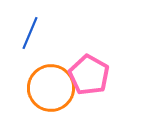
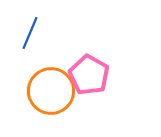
orange circle: moved 3 px down
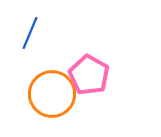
orange circle: moved 1 px right, 3 px down
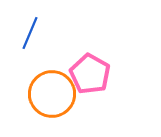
pink pentagon: moved 1 px right, 1 px up
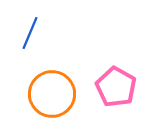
pink pentagon: moved 26 px right, 13 px down
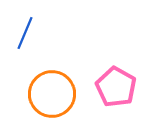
blue line: moved 5 px left
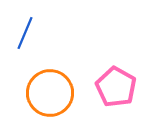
orange circle: moved 2 px left, 1 px up
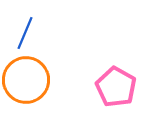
orange circle: moved 24 px left, 13 px up
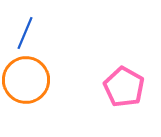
pink pentagon: moved 8 px right
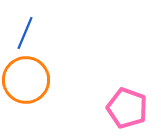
pink pentagon: moved 3 px right, 21 px down; rotated 9 degrees counterclockwise
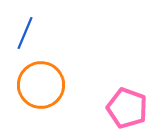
orange circle: moved 15 px right, 5 px down
